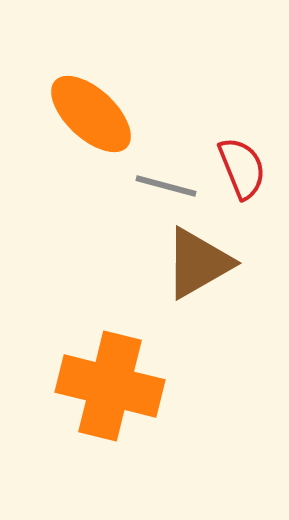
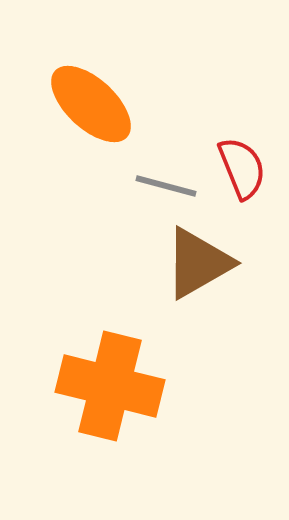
orange ellipse: moved 10 px up
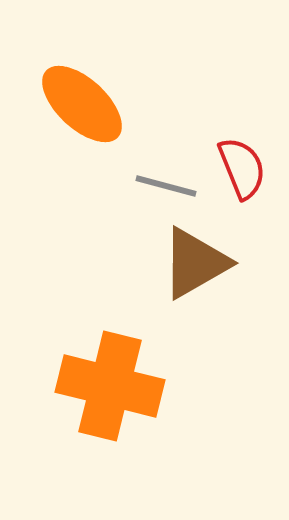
orange ellipse: moved 9 px left
brown triangle: moved 3 px left
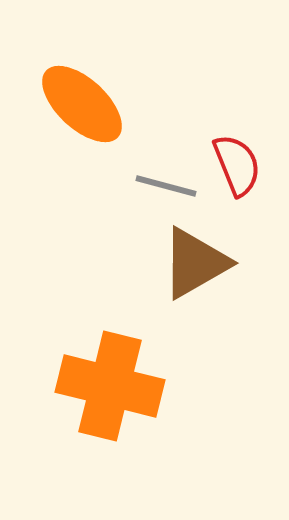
red semicircle: moved 5 px left, 3 px up
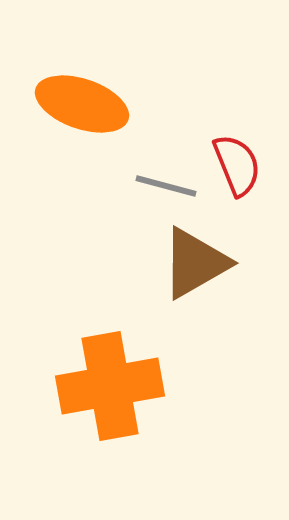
orange ellipse: rotated 24 degrees counterclockwise
orange cross: rotated 24 degrees counterclockwise
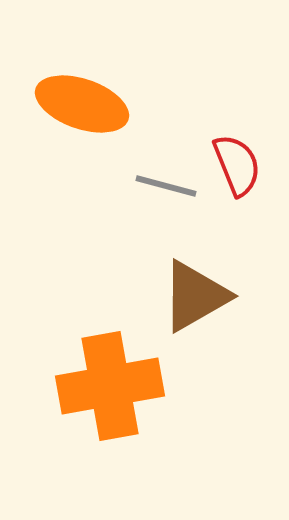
brown triangle: moved 33 px down
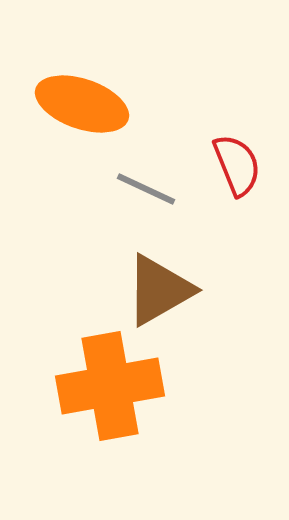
gray line: moved 20 px left, 3 px down; rotated 10 degrees clockwise
brown triangle: moved 36 px left, 6 px up
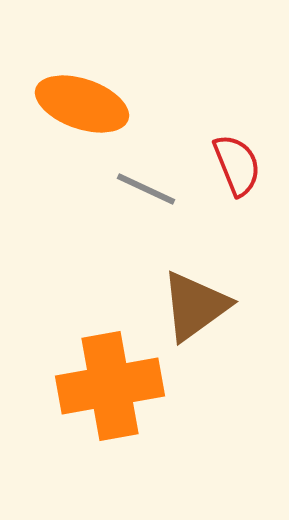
brown triangle: moved 36 px right, 16 px down; rotated 6 degrees counterclockwise
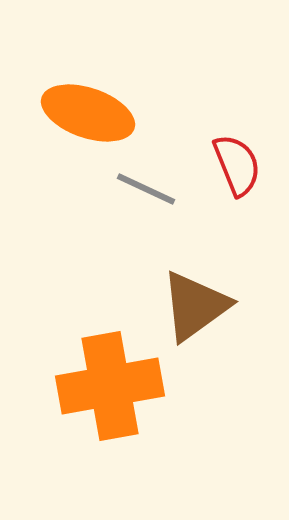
orange ellipse: moved 6 px right, 9 px down
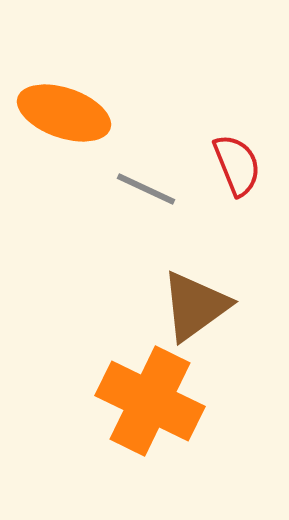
orange ellipse: moved 24 px left
orange cross: moved 40 px right, 15 px down; rotated 36 degrees clockwise
